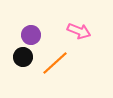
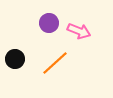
purple circle: moved 18 px right, 12 px up
black circle: moved 8 px left, 2 px down
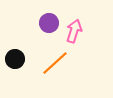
pink arrow: moved 5 px left; rotated 95 degrees counterclockwise
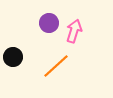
black circle: moved 2 px left, 2 px up
orange line: moved 1 px right, 3 px down
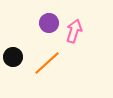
orange line: moved 9 px left, 3 px up
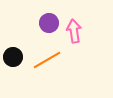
pink arrow: rotated 25 degrees counterclockwise
orange line: moved 3 px up; rotated 12 degrees clockwise
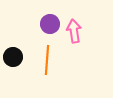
purple circle: moved 1 px right, 1 px down
orange line: rotated 56 degrees counterclockwise
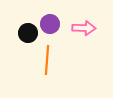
pink arrow: moved 10 px right, 3 px up; rotated 100 degrees clockwise
black circle: moved 15 px right, 24 px up
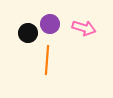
pink arrow: rotated 15 degrees clockwise
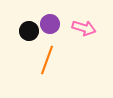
black circle: moved 1 px right, 2 px up
orange line: rotated 16 degrees clockwise
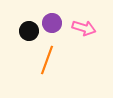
purple circle: moved 2 px right, 1 px up
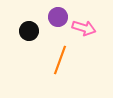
purple circle: moved 6 px right, 6 px up
orange line: moved 13 px right
